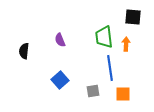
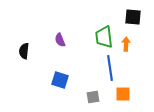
blue square: rotated 30 degrees counterclockwise
gray square: moved 6 px down
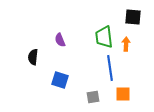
black semicircle: moved 9 px right, 6 px down
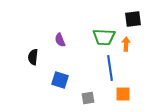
black square: moved 2 px down; rotated 12 degrees counterclockwise
green trapezoid: rotated 80 degrees counterclockwise
gray square: moved 5 px left, 1 px down
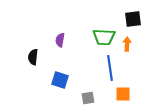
purple semicircle: rotated 32 degrees clockwise
orange arrow: moved 1 px right
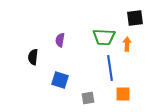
black square: moved 2 px right, 1 px up
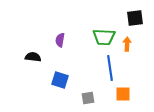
black semicircle: rotated 91 degrees clockwise
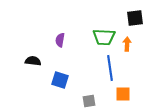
black semicircle: moved 4 px down
gray square: moved 1 px right, 3 px down
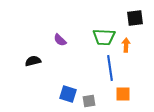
purple semicircle: rotated 56 degrees counterclockwise
orange arrow: moved 1 px left, 1 px down
black semicircle: rotated 21 degrees counterclockwise
blue square: moved 8 px right, 14 px down
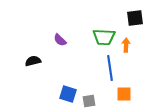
orange square: moved 1 px right
